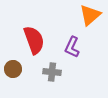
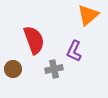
orange triangle: moved 2 px left
purple L-shape: moved 2 px right, 4 px down
gray cross: moved 2 px right, 3 px up; rotated 18 degrees counterclockwise
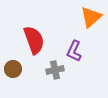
orange triangle: moved 3 px right, 2 px down
gray cross: moved 1 px right, 1 px down
